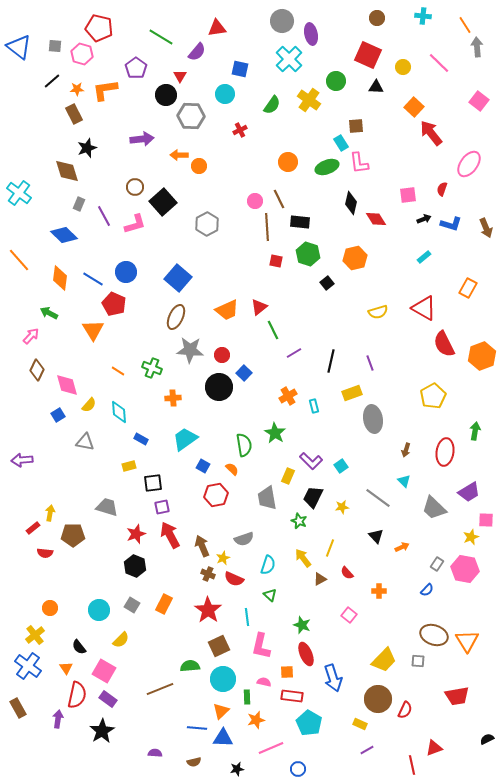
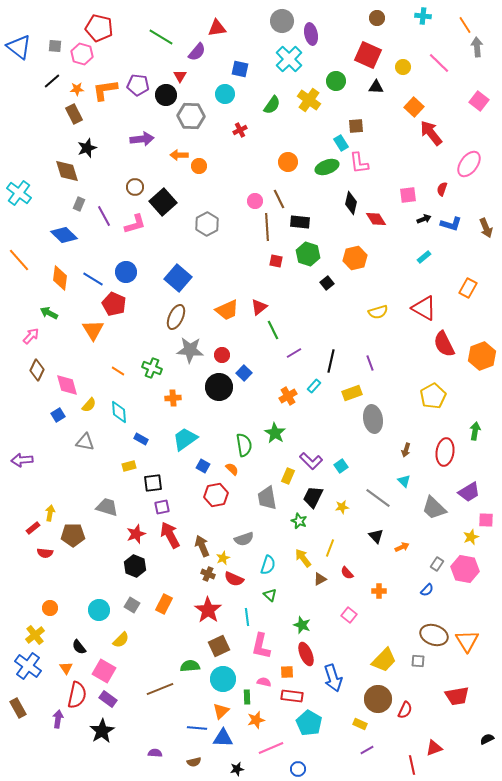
purple pentagon at (136, 68): moved 2 px right, 17 px down; rotated 30 degrees counterclockwise
cyan rectangle at (314, 406): moved 20 px up; rotated 56 degrees clockwise
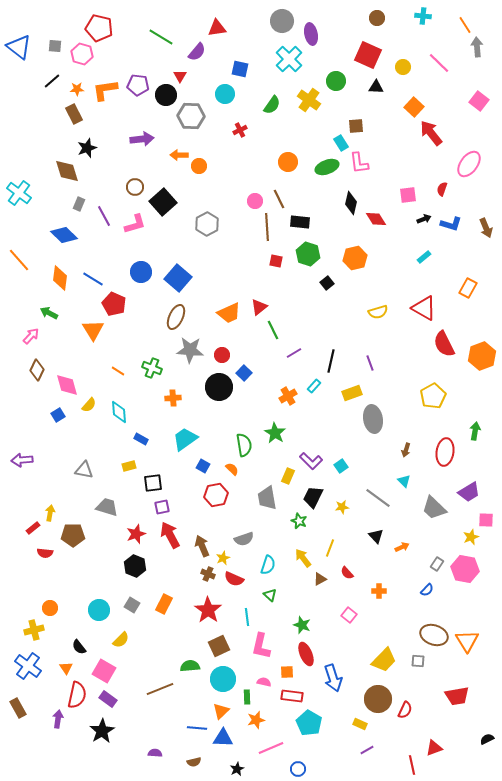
blue circle at (126, 272): moved 15 px right
orange trapezoid at (227, 310): moved 2 px right, 3 px down
gray triangle at (85, 442): moved 1 px left, 28 px down
yellow cross at (35, 635): moved 1 px left, 5 px up; rotated 24 degrees clockwise
black star at (237, 769): rotated 16 degrees counterclockwise
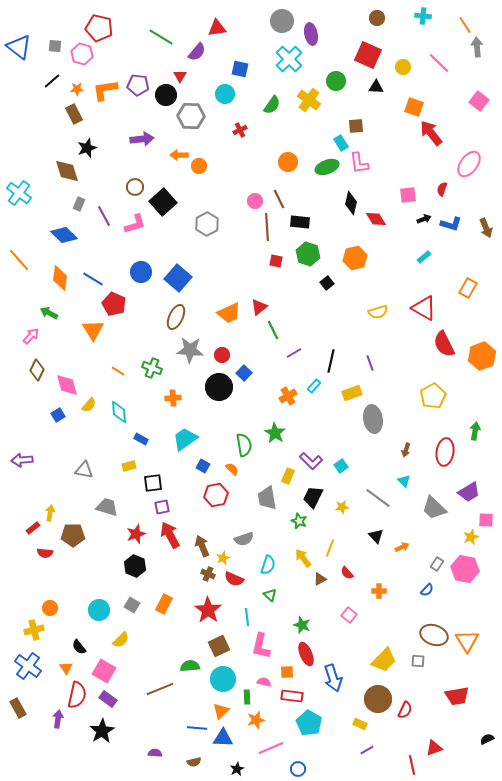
orange square at (414, 107): rotated 24 degrees counterclockwise
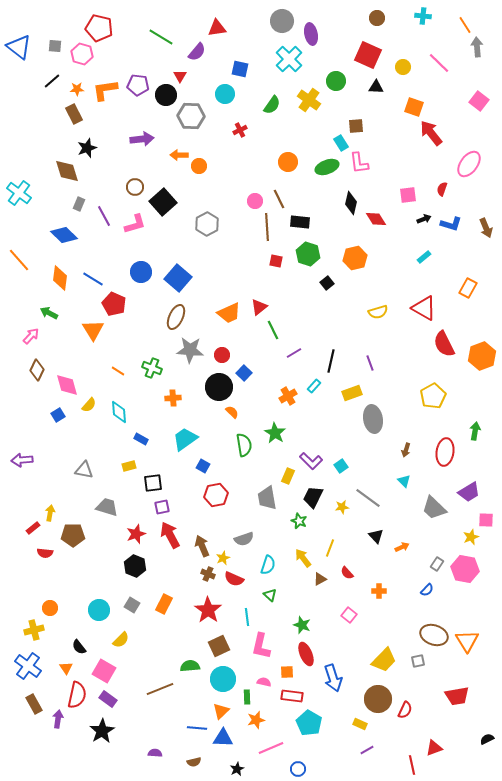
orange semicircle at (232, 469): moved 57 px up
gray line at (378, 498): moved 10 px left
gray square at (418, 661): rotated 16 degrees counterclockwise
brown rectangle at (18, 708): moved 16 px right, 4 px up
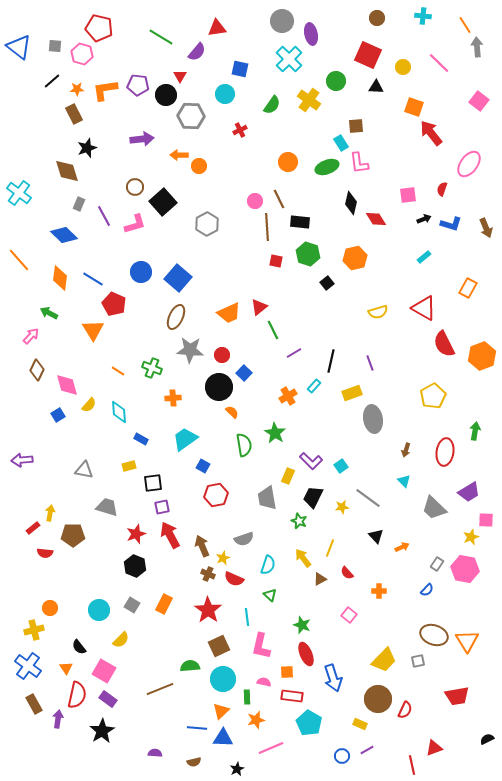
blue circle at (298, 769): moved 44 px right, 13 px up
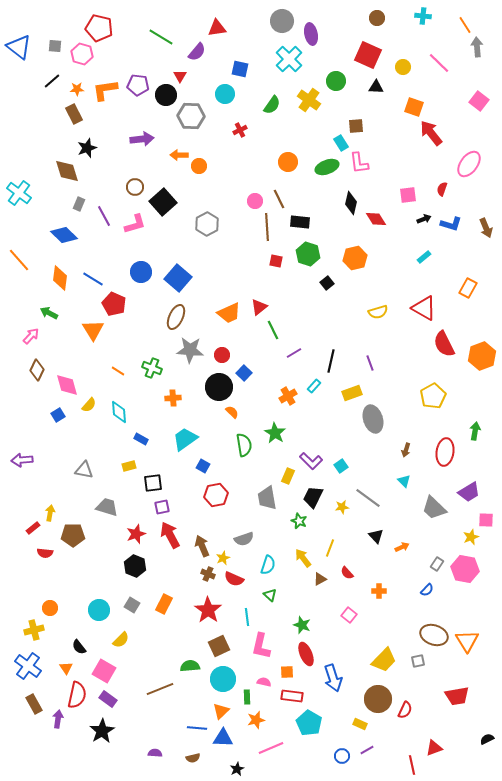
gray ellipse at (373, 419): rotated 8 degrees counterclockwise
brown semicircle at (194, 762): moved 1 px left, 4 px up
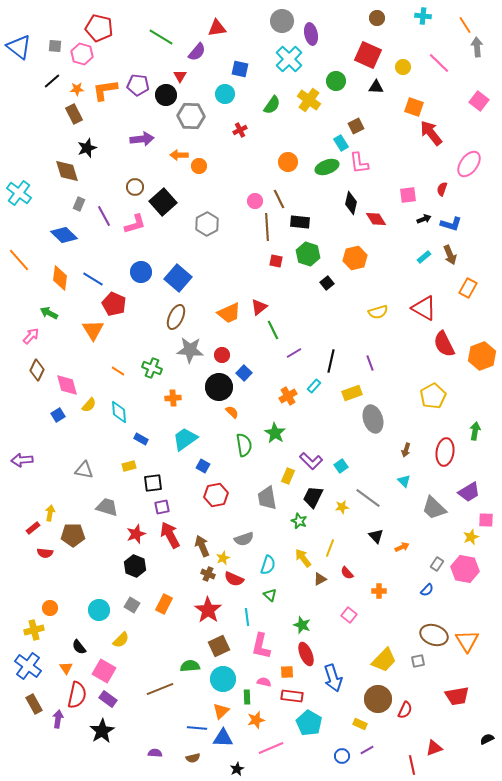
brown square at (356, 126): rotated 21 degrees counterclockwise
brown arrow at (486, 228): moved 36 px left, 27 px down
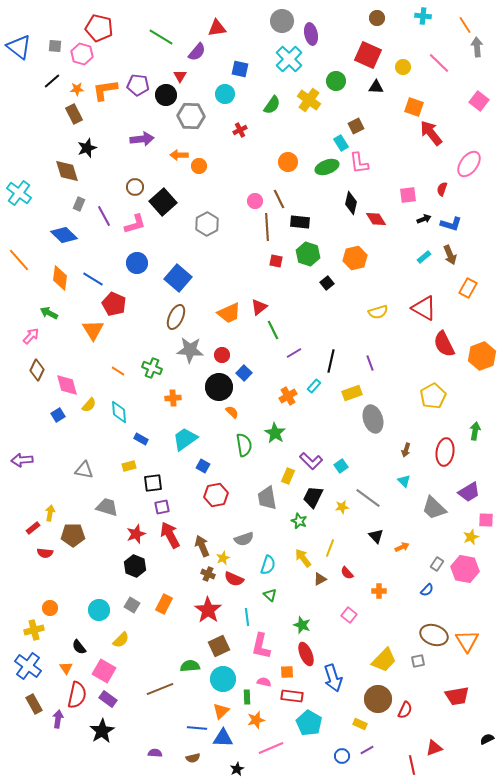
blue circle at (141, 272): moved 4 px left, 9 px up
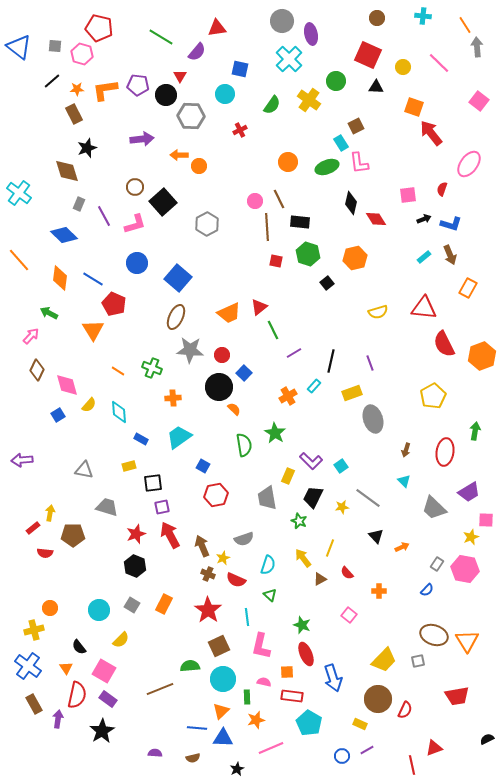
red triangle at (424, 308): rotated 24 degrees counterclockwise
orange semicircle at (232, 412): moved 2 px right, 3 px up
cyan trapezoid at (185, 439): moved 6 px left, 2 px up
red semicircle at (234, 579): moved 2 px right, 1 px down
